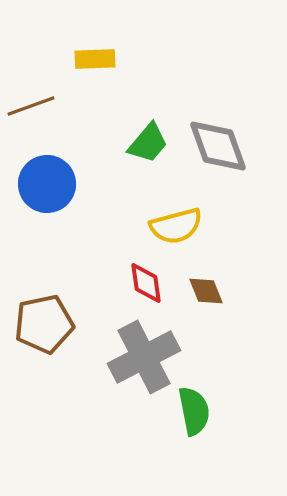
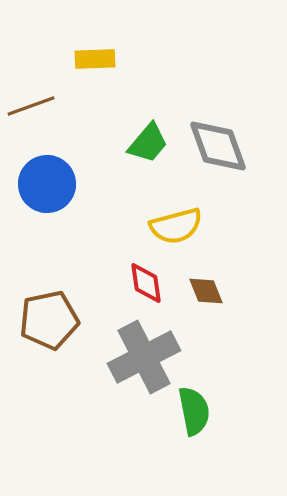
brown pentagon: moved 5 px right, 4 px up
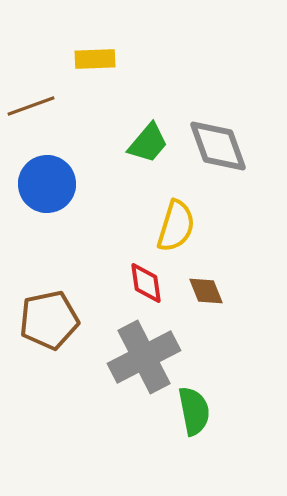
yellow semicircle: rotated 58 degrees counterclockwise
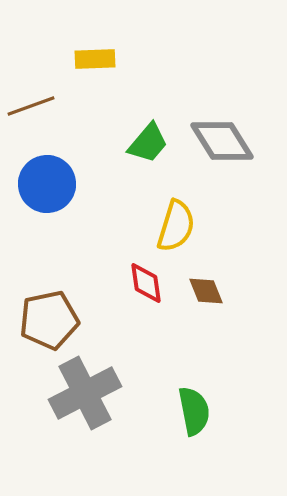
gray diamond: moved 4 px right, 5 px up; rotated 12 degrees counterclockwise
gray cross: moved 59 px left, 36 px down
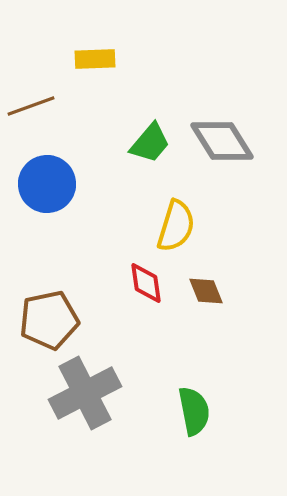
green trapezoid: moved 2 px right
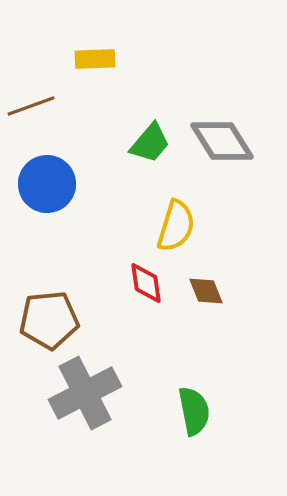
brown pentagon: rotated 6 degrees clockwise
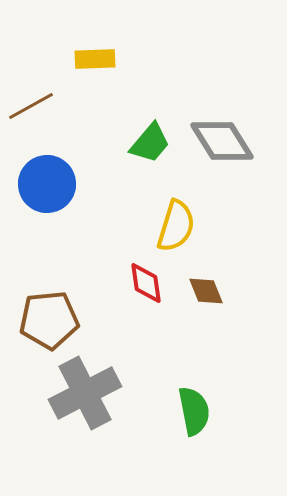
brown line: rotated 9 degrees counterclockwise
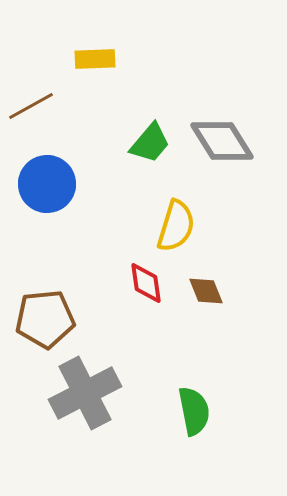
brown pentagon: moved 4 px left, 1 px up
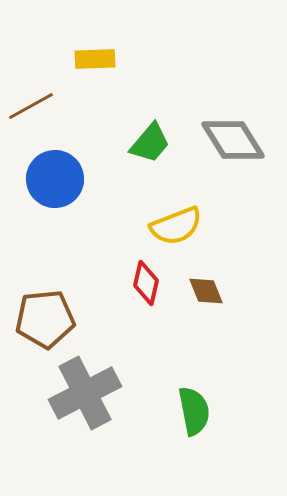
gray diamond: moved 11 px right, 1 px up
blue circle: moved 8 px right, 5 px up
yellow semicircle: rotated 52 degrees clockwise
red diamond: rotated 21 degrees clockwise
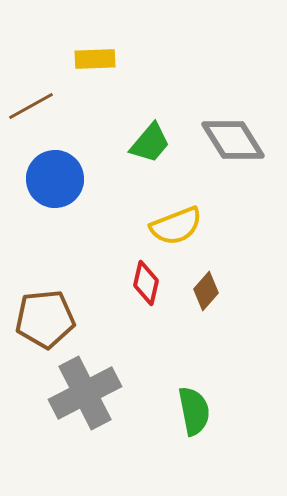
brown diamond: rotated 63 degrees clockwise
